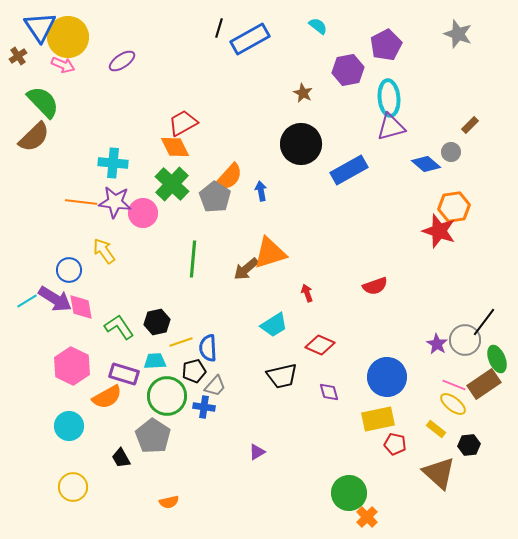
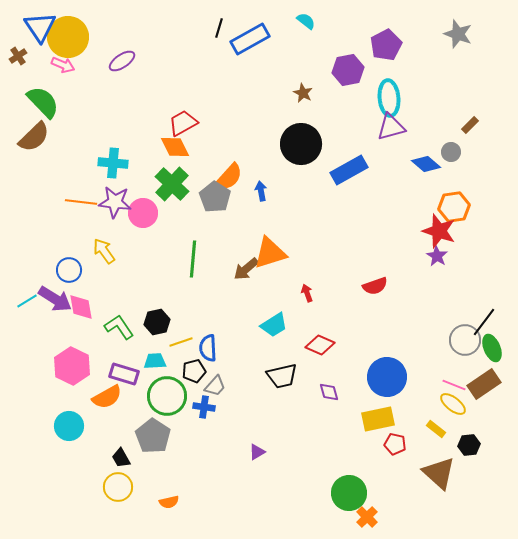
cyan semicircle at (318, 26): moved 12 px left, 5 px up
purple star at (437, 344): moved 88 px up
green ellipse at (497, 359): moved 5 px left, 11 px up
yellow circle at (73, 487): moved 45 px right
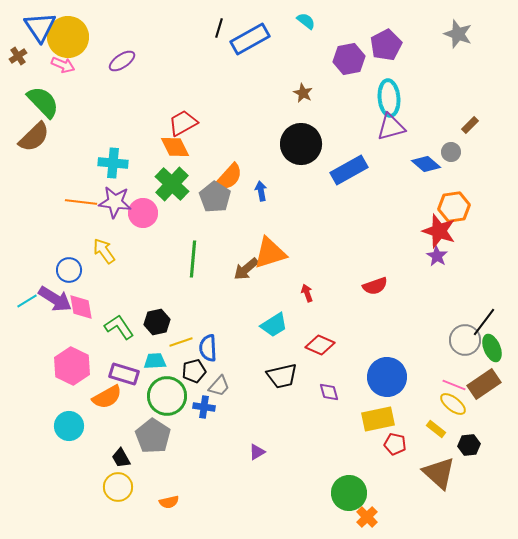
purple hexagon at (348, 70): moved 1 px right, 11 px up
gray trapezoid at (215, 386): moved 4 px right
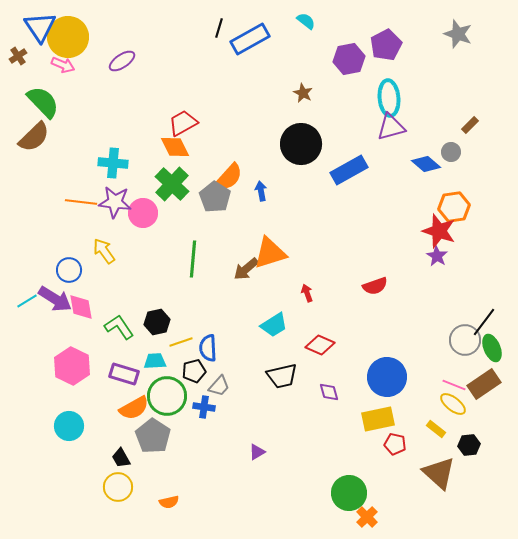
orange semicircle at (107, 397): moved 27 px right, 11 px down
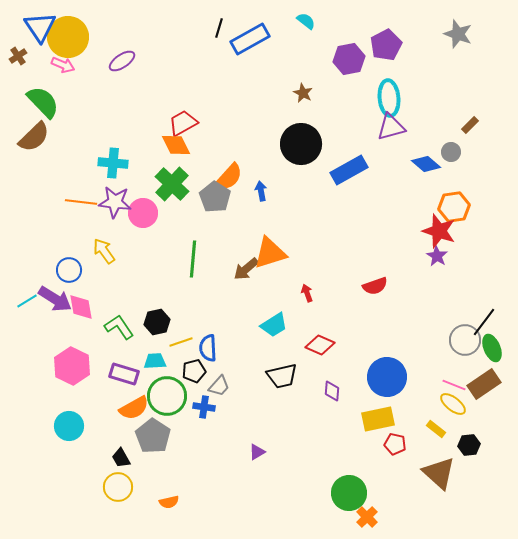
orange diamond at (175, 147): moved 1 px right, 2 px up
purple diamond at (329, 392): moved 3 px right, 1 px up; rotated 20 degrees clockwise
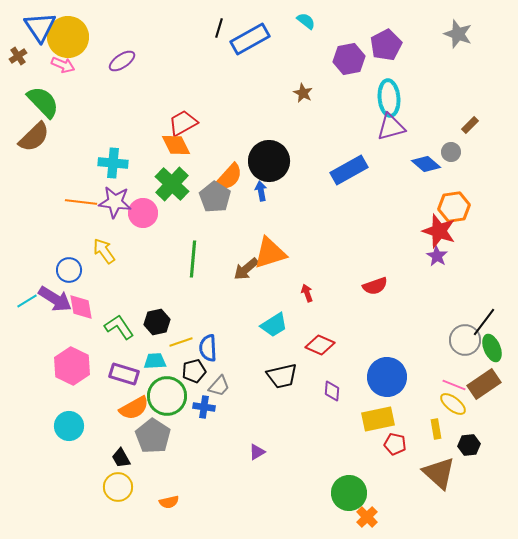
black circle at (301, 144): moved 32 px left, 17 px down
yellow rectangle at (436, 429): rotated 42 degrees clockwise
